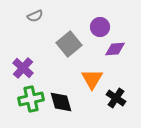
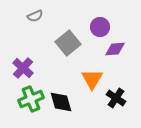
gray square: moved 1 px left, 1 px up
green cross: rotated 10 degrees counterclockwise
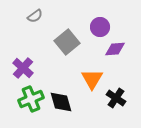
gray semicircle: rotated 14 degrees counterclockwise
gray square: moved 1 px left, 1 px up
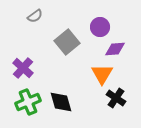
orange triangle: moved 10 px right, 5 px up
green cross: moved 3 px left, 3 px down
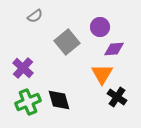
purple diamond: moved 1 px left
black cross: moved 1 px right, 1 px up
black diamond: moved 2 px left, 2 px up
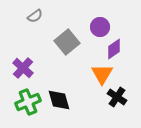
purple diamond: rotated 30 degrees counterclockwise
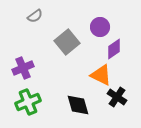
purple cross: rotated 25 degrees clockwise
orange triangle: moved 1 px left, 1 px down; rotated 35 degrees counterclockwise
black diamond: moved 19 px right, 5 px down
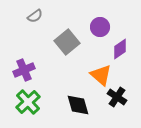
purple diamond: moved 6 px right
purple cross: moved 1 px right, 2 px down
orange triangle: rotated 15 degrees clockwise
green cross: rotated 20 degrees counterclockwise
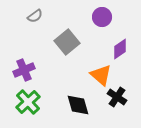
purple circle: moved 2 px right, 10 px up
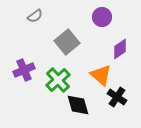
green cross: moved 30 px right, 22 px up
